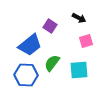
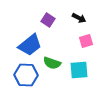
purple square: moved 2 px left, 6 px up
green semicircle: rotated 108 degrees counterclockwise
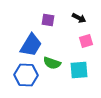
purple square: rotated 24 degrees counterclockwise
blue trapezoid: moved 1 px right; rotated 20 degrees counterclockwise
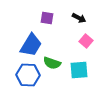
purple square: moved 1 px left, 2 px up
pink square: rotated 32 degrees counterclockwise
blue hexagon: moved 2 px right
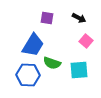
blue trapezoid: moved 2 px right
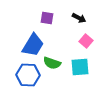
cyan square: moved 1 px right, 3 px up
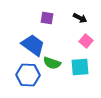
black arrow: moved 1 px right
blue trapezoid: rotated 85 degrees counterclockwise
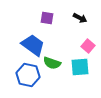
pink square: moved 2 px right, 5 px down
blue hexagon: rotated 10 degrees clockwise
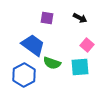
pink square: moved 1 px left, 1 px up
blue hexagon: moved 4 px left; rotated 20 degrees clockwise
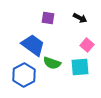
purple square: moved 1 px right
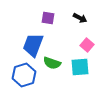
blue trapezoid: rotated 105 degrees counterclockwise
blue hexagon: rotated 10 degrees clockwise
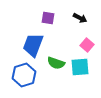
green semicircle: moved 4 px right
